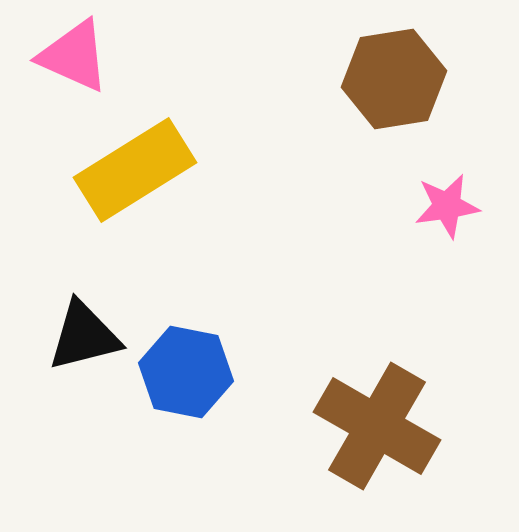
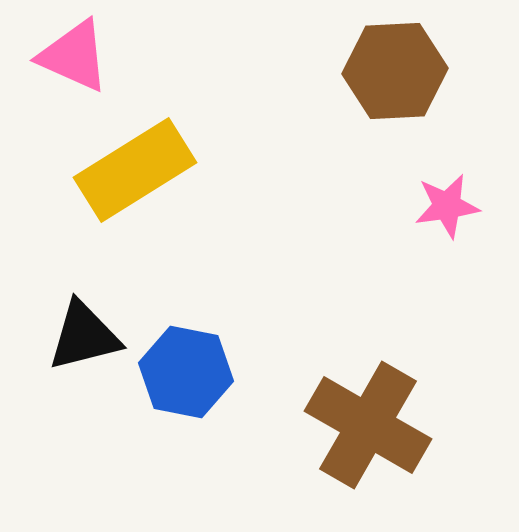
brown hexagon: moved 1 px right, 8 px up; rotated 6 degrees clockwise
brown cross: moved 9 px left, 1 px up
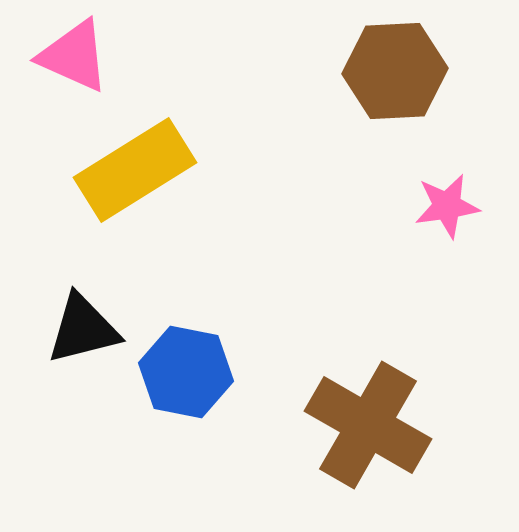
black triangle: moved 1 px left, 7 px up
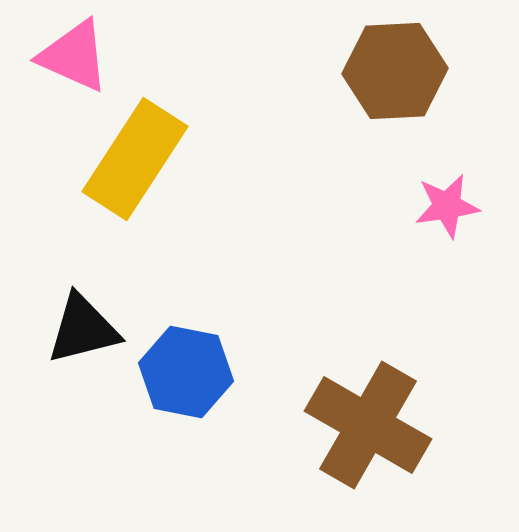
yellow rectangle: moved 11 px up; rotated 25 degrees counterclockwise
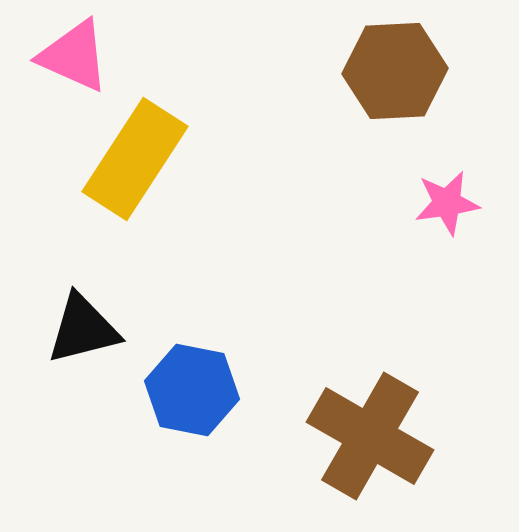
pink star: moved 3 px up
blue hexagon: moved 6 px right, 18 px down
brown cross: moved 2 px right, 11 px down
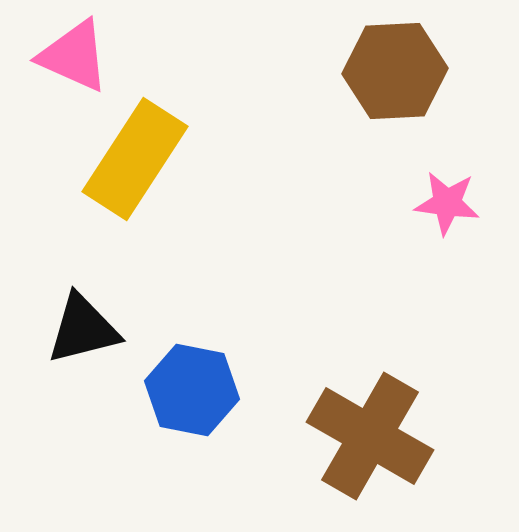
pink star: rotated 16 degrees clockwise
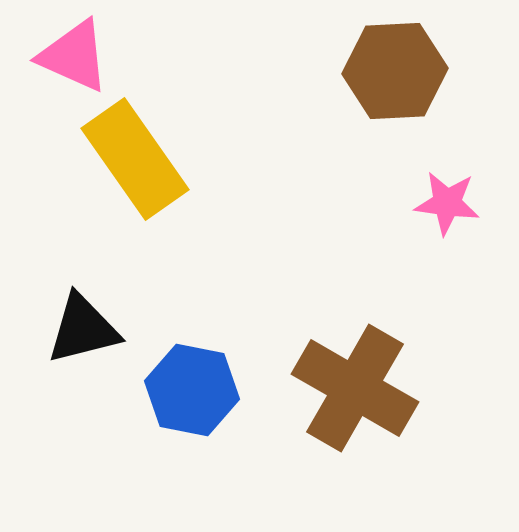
yellow rectangle: rotated 68 degrees counterclockwise
brown cross: moved 15 px left, 48 px up
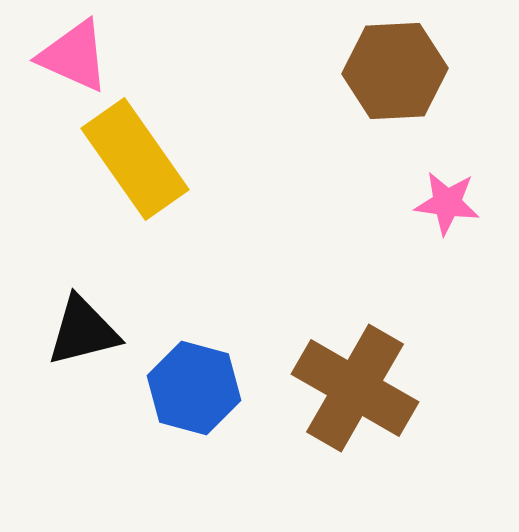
black triangle: moved 2 px down
blue hexagon: moved 2 px right, 2 px up; rotated 4 degrees clockwise
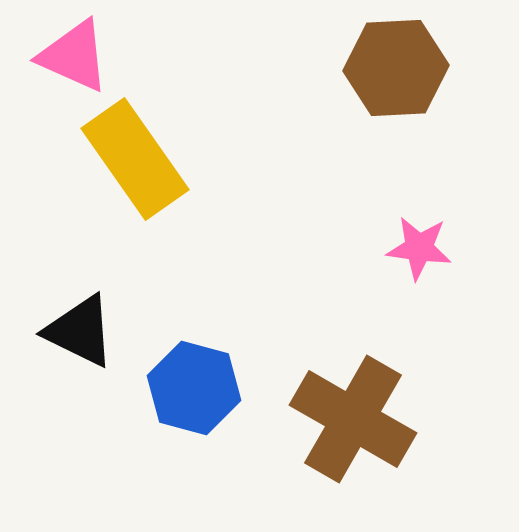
brown hexagon: moved 1 px right, 3 px up
pink star: moved 28 px left, 45 px down
black triangle: moved 3 px left; rotated 40 degrees clockwise
brown cross: moved 2 px left, 31 px down
